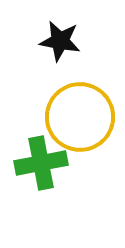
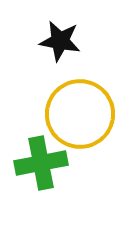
yellow circle: moved 3 px up
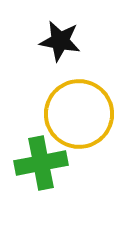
yellow circle: moved 1 px left
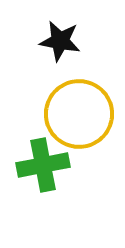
green cross: moved 2 px right, 2 px down
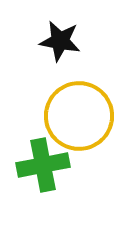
yellow circle: moved 2 px down
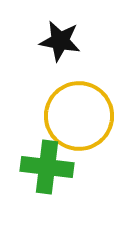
green cross: moved 4 px right, 2 px down; rotated 18 degrees clockwise
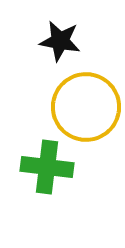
yellow circle: moved 7 px right, 9 px up
